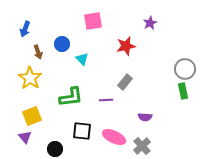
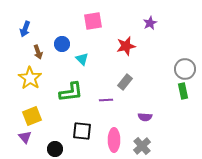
green L-shape: moved 5 px up
pink ellipse: moved 3 px down; rotated 65 degrees clockwise
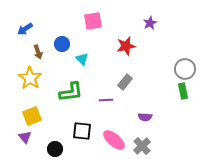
blue arrow: rotated 35 degrees clockwise
pink ellipse: rotated 50 degrees counterclockwise
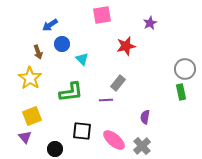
pink square: moved 9 px right, 6 px up
blue arrow: moved 25 px right, 4 px up
gray rectangle: moved 7 px left, 1 px down
green rectangle: moved 2 px left, 1 px down
purple semicircle: rotated 96 degrees clockwise
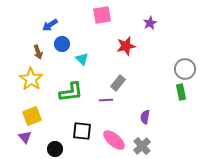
yellow star: moved 1 px right, 1 px down
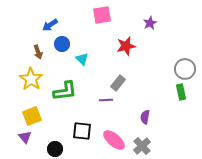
green L-shape: moved 6 px left, 1 px up
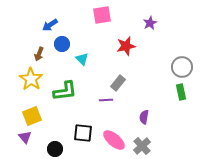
brown arrow: moved 1 px right, 2 px down; rotated 40 degrees clockwise
gray circle: moved 3 px left, 2 px up
purple semicircle: moved 1 px left
black square: moved 1 px right, 2 px down
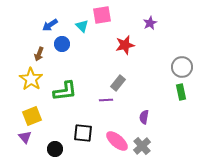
red star: moved 1 px left, 1 px up
cyan triangle: moved 33 px up
pink ellipse: moved 3 px right, 1 px down
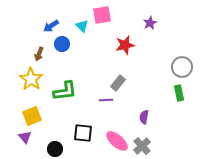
blue arrow: moved 1 px right, 1 px down
green rectangle: moved 2 px left, 1 px down
